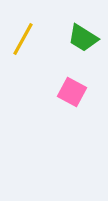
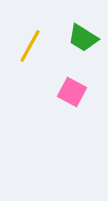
yellow line: moved 7 px right, 7 px down
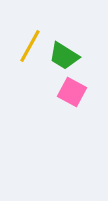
green trapezoid: moved 19 px left, 18 px down
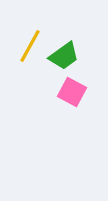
green trapezoid: rotated 68 degrees counterclockwise
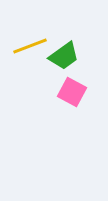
yellow line: rotated 40 degrees clockwise
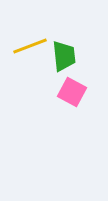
green trapezoid: rotated 60 degrees counterclockwise
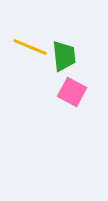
yellow line: moved 1 px down; rotated 44 degrees clockwise
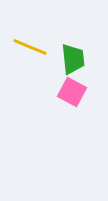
green trapezoid: moved 9 px right, 3 px down
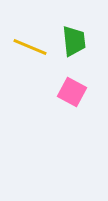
green trapezoid: moved 1 px right, 18 px up
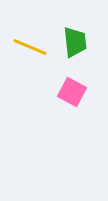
green trapezoid: moved 1 px right, 1 px down
